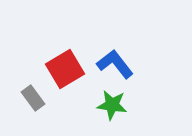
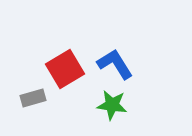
blue L-shape: rotated 6 degrees clockwise
gray rectangle: rotated 70 degrees counterclockwise
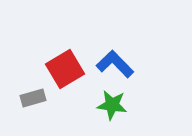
blue L-shape: rotated 12 degrees counterclockwise
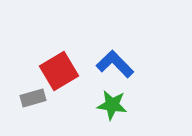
red square: moved 6 px left, 2 px down
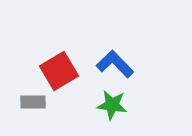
gray rectangle: moved 4 px down; rotated 15 degrees clockwise
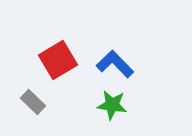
red square: moved 1 px left, 11 px up
gray rectangle: rotated 45 degrees clockwise
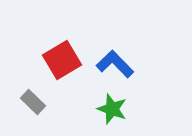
red square: moved 4 px right
green star: moved 4 px down; rotated 12 degrees clockwise
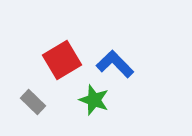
green star: moved 18 px left, 9 px up
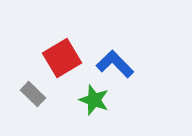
red square: moved 2 px up
gray rectangle: moved 8 px up
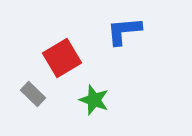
blue L-shape: moved 9 px right, 33 px up; rotated 51 degrees counterclockwise
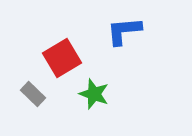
green star: moved 6 px up
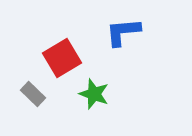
blue L-shape: moved 1 px left, 1 px down
